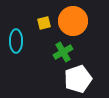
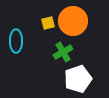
yellow square: moved 4 px right
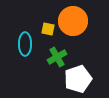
yellow square: moved 6 px down; rotated 24 degrees clockwise
cyan ellipse: moved 9 px right, 3 px down
green cross: moved 6 px left, 5 px down
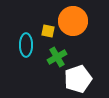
yellow square: moved 2 px down
cyan ellipse: moved 1 px right, 1 px down
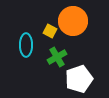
yellow square: moved 2 px right; rotated 16 degrees clockwise
white pentagon: moved 1 px right
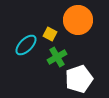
orange circle: moved 5 px right, 1 px up
yellow square: moved 3 px down
cyan ellipse: rotated 45 degrees clockwise
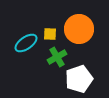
orange circle: moved 1 px right, 9 px down
yellow square: rotated 24 degrees counterclockwise
cyan ellipse: moved 2 px up; rotated 10 degrees clockwise
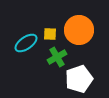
orange circle: moved 1 px down
